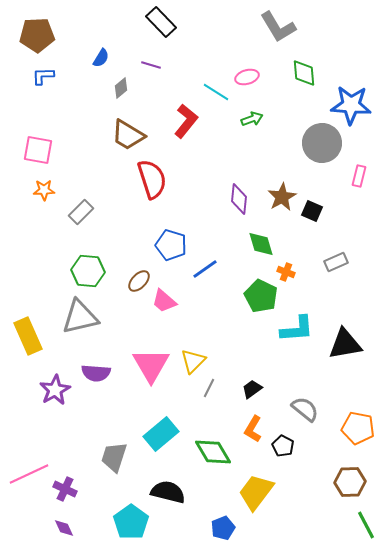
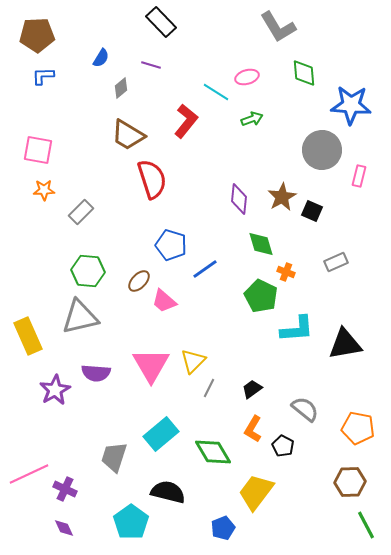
gray circle at (322, 143): moved 7 px down
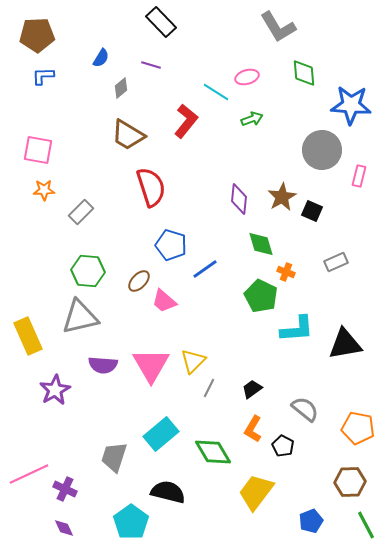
red semicircle at (152, 179): moved 1 px left, 8 px down
purple semicircle at (96, 373): moved 7 px right, 8 px up
blue pentagon at (223, 528): moved 88 px right, 7 px up
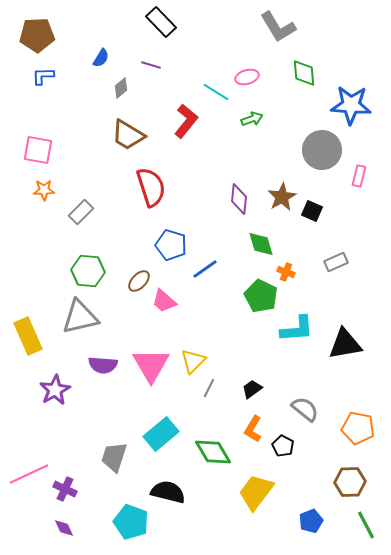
cyan pentagon at (131, 522): rotated 16 degrees counterclockwise
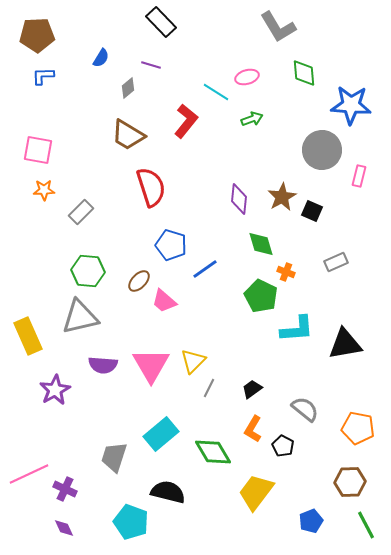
gray diamond at (121, 88): moved 7 px right
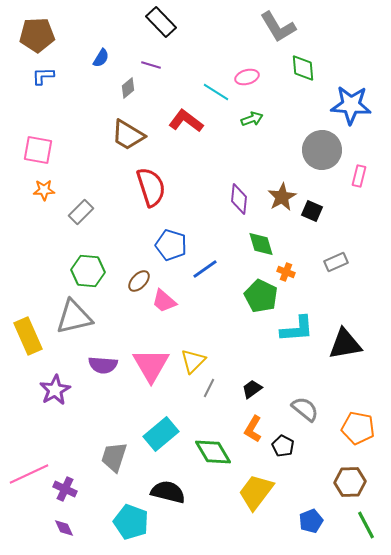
green diamond at (304, 73): moved 1 px left, 5 px up
red L-shape at (186, 121): rotated 92 degrees counterclockwise
gray triangle at (80, 317): moved 6 px left
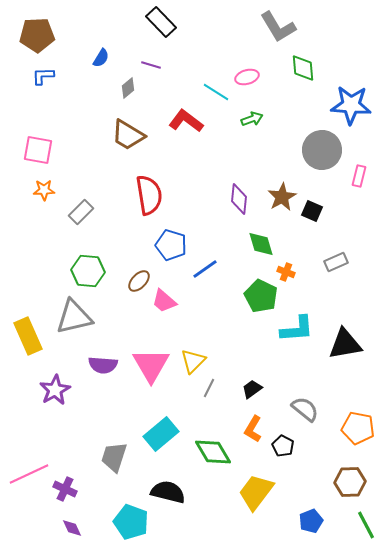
red semicircle at (151, 187): moved 2 px left, 8 px down; rotated 9 degrees clockwise
purple diamond at (64, 528): moved 8 px right
